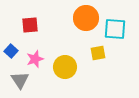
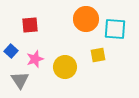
orange circle: moved 1 px down
yellow square: moved 2 px down
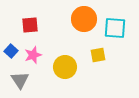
orange circle: moved 2 px left
cyan square: moved 1 px up
pink star: moved 2 px left, 4 px up
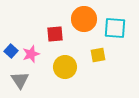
red square: moved 25 px right, 9 px down
pink star: moved 2 px left, 1 px up
